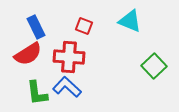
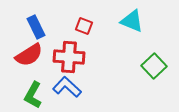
cyan triangle: moved 2 px right
red semicircle: moved 1 px right, 1 px down
green L-shape: moved 4 px left, 2 px down; rotated 36 degrees clockwise
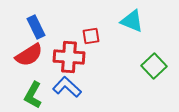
red square: moved 7 px right, 10 px down; rotated 30 degrees counterclockwise
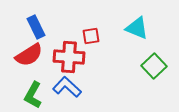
cyan triangle: moved 5 px right, 7 px down
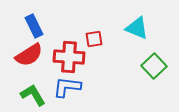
blue rectangle: moved 2 px left, 1 px up
red square: moved 3 px right, 3 px down
blue L-shape: rotated 36 degrees counterclockwise
green L-shape: rotated 120 degrees clockwise
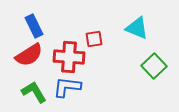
green L-shape: moved 1 px right, 3 px up
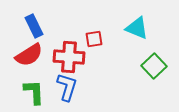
blue L-shape: rotated 100 degrees clockwise
green L-shape: rotated 28 degrees clockwise
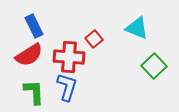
red square: rotated 30 degrees counterclockwise
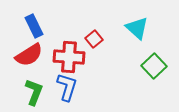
cyan triangle: rotated 20 degrees clockwise
green L-shape: rotated 24 degrees clockwise
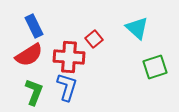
green square: moved 1 px right, 1 px down; rotated 25 degrees clockwise
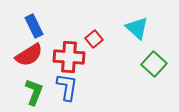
green square: moved 1 px left, 3 px up; rotated 30 degrees counterclockwise
blue L-shape: rotated 8 degrees counterclockwise
